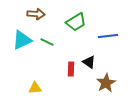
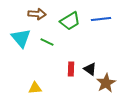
brown arrow: moved 1 px right
green trapezoid: moved 6 px left, 1 px up
blue line: moved 7 px left, 17 px up
cyan triangle: moved 1 px left, 2 px up; rotated 45 degrees counterclockwise
black triangle: moved 1 px right, 7 px down
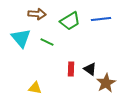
yellow triangle: rotated 16 degrees clockwise
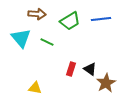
red rectangle: rotated 16 degrees clockwise
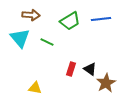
brown arrow: moved 6 px left, 1 px down
cyan triangle: moved 1 px left
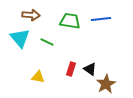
green trapezoid: rotated 140 degrees counterclockwise
brown star: moved 1 px down
yellow triangle: moved 3 px right, 11 px up
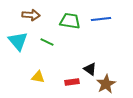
cyan triangle: moved 2 px left, 3 px down
red rectangle: moved 1 px right, 13 px down; rotated 64 degrees clockwise
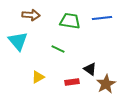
blue line: moved 1 px right, 1 px up
green line: moved 11 px right, 7 px down
yellow triangle: rotated 40 degrees counterclockwise
